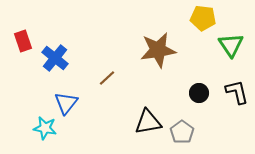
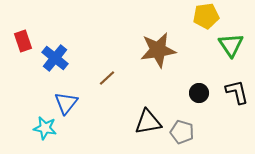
yellow pentagon: moved 3 px right, 2 px up; rotated 15 degrees counterclockwise
gray pentagon: rotated 20 degrees counterclockwise
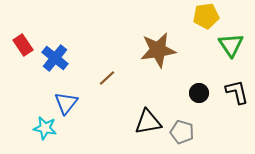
red rectangle: moved 4 px down; rotated 15 degrees counterclockwise
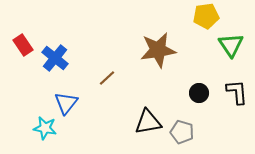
black L-shape: rotated 8 degrees clockwise
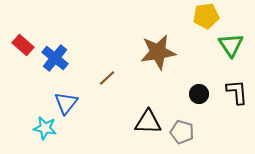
red rectangle: rotated 15 degrees counterclockwise
brown star: moved 2 px down
black circle: moved 1 px down
black triangle: rotated 12 degrees clockwise
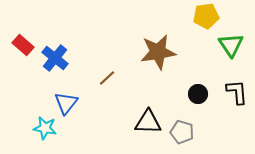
black circle: moved 1 px left
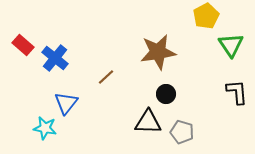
yellow pentagon: rotated 20 degrees counterclockwise
brown line: moved 1 px left, 1 px up
black circle: moved 32 px left
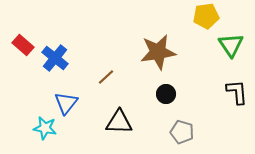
yellow pentagon: rotated 20 degrees clockwise
black triangle: moved 29 px left
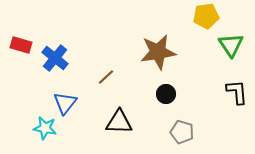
red rectangle: moved 2 px left; rotated 25 degrees counterclockwise
blue triangle: moved 1 px left
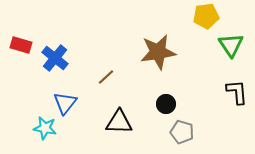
black circle: moved 10 px down
